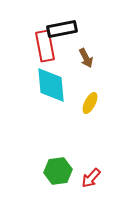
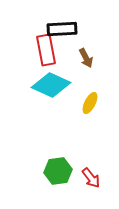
black rectangle: rotated 8 degrees clockwise
red rectangle: moved 1 px right, 4 px down
cyan diamond: rotated 60 degrees counterclockwise
red arrow: rotated 80 degrees counterclockwise
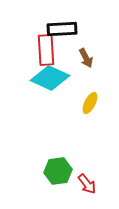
red rectangle: rotated 8 degrees clockwise
cyan diamond: moved 1 px left, 7 px up
red arrow: moved 4 px left, 6 px down
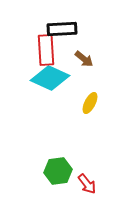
brown arrow: moved 2 px left, 1 px down; rotated 24 degrees counterclockwise
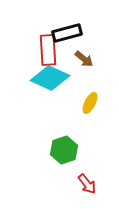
black rectangle: moved 5 px right, 4 px down; rotated 12 degrees counterclockwise
red rectangle: moved 2 px right
green hexagon: moved 6 px right, 21 px up; rotated 12 degrees counterclockwise
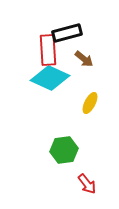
green hexagon: rotated 12 degrees clockwise
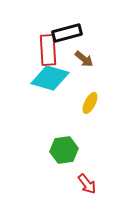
cyan diamond: rotated 9 degrees counterclockwise
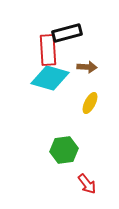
brown arrow: moved 3 px right, 8 px down; rotated 36 degrees counterclockwise
